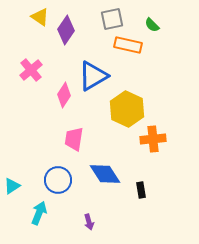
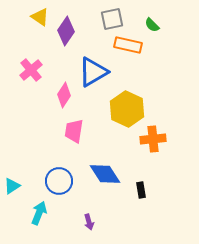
purple diamond: moved 1 px down
blue triangle: moved 4 px up
pink trapezoid: moved 8 px up
blue circle: moved 1 px right, 1 px down
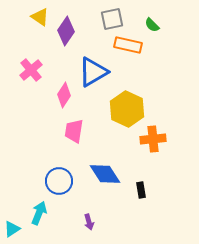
cyan triangle: moved 43 px down
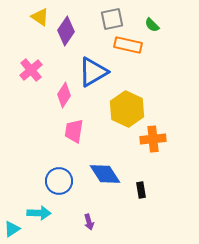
cyan arrow: rotated 70 degrees clockwise
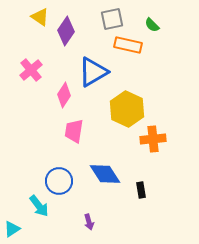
cyan arrow: moved 7 px up; rotated 50 degrees clockwise
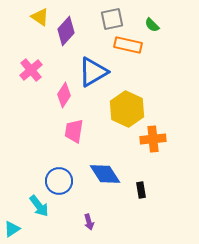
purple diamond: rotated 8 degrees clockwise
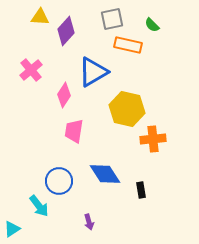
yellow triangle: rotated 30 degrees counterclockwise
yellow hexagon: rotated 12 degrees counterclockwise
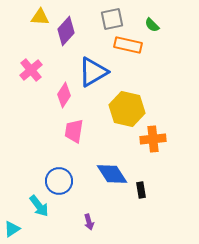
blue diamond: moved 7 px right
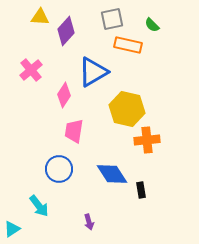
orange cross: moved 6 px left, 1 px down
blue circle: moved 12 px up
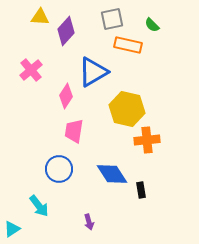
pink diamond: moved 2 px right, 1 px down
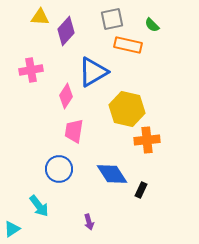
pink cross: rotated 30 degrees clockwise
black rectangle: rotated 35 degrees clockwise
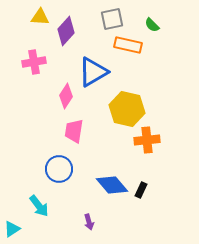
pink cross: moved 3 px right, 8 px up
blue diamond: moved 11 px down; rotated 8 degrees counterclockwise
